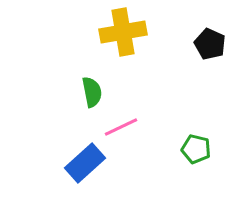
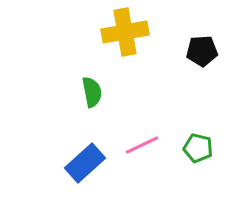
yellow cross: moved 2 px right
black pentagon: moved 8 px left, 7 px down; rotated 28 degrees counterclockwise
pink line: moved 21 px right, 18 px down
green pentagon: moved 2 px right, 1 px up
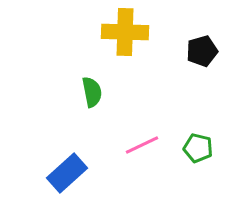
yellow cross: rotated 12 degrees clockwise
black pentagon: rotated 12 degrees counterclockwise
blue rectangle: moved 18 px left, 10 px down
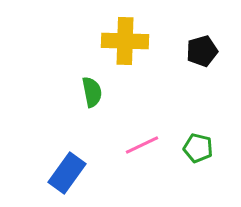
yellow cross: moved 9 px down
blue rectangle: rotated 12 degrees counterclockwise
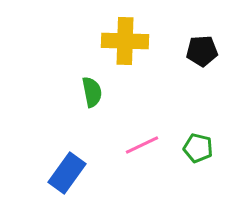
black pentagon: rotated 12 degrees clockwise
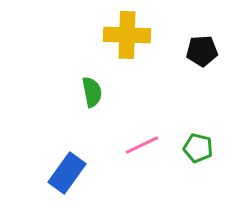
yellow cross: moved 2 px right, 6 px up
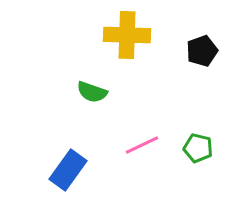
black pentagon: rotated 16 degrees counterclockwise
green semicircle: rotated 120 degrees clockwise
blue rectangle: moved 1 px right, 3 px up
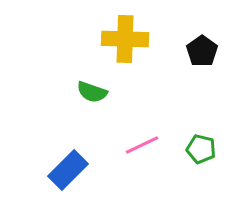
yellow cross: moved 2 px left, 4 px down
black pentagon: rotated 16 degrees counterclockwise
green pentagon: moved 3 px right, 1 px down
blue rectangle: rotated 9 degrees clockwise
